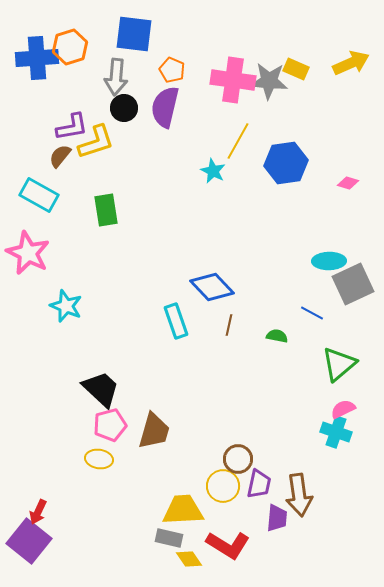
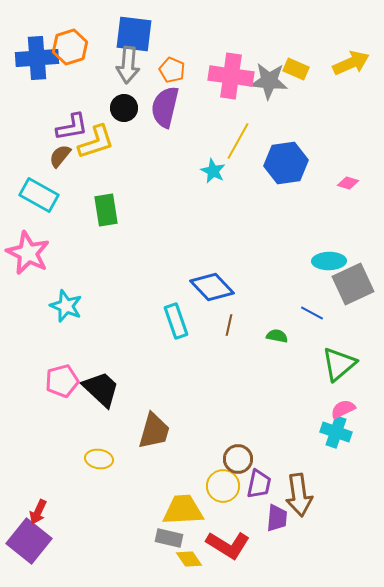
gray arrow at (116, 77): moved 12 px right, 12 px up
pink cross at (233, 80): moved 2 px left, 4 px up
pink pentagon at (110, 425): moved 48 px left, 44 px up
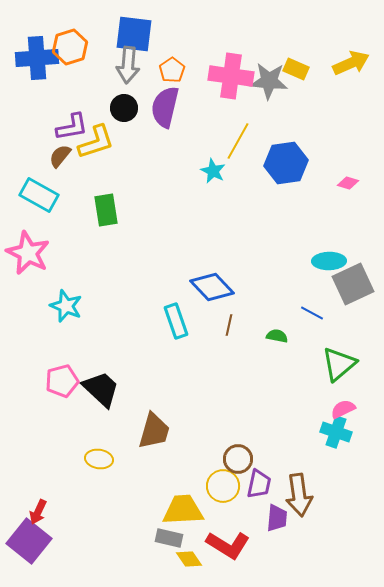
orange pentagon at (172, 70): rotated 15 degrees clockwise
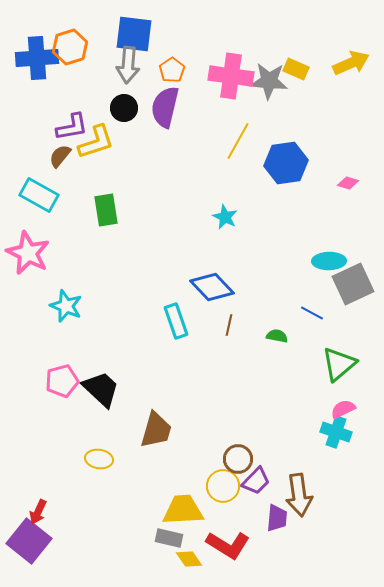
cyan star at (213, 171): moved 12 px right, 46 px down
brown trapezoid at (154, 431): moved 2 px right, 1 px up
purple trapezoid at (259, 484): moved 3 px left, 3 px up; rotated 32 degrees clockwise
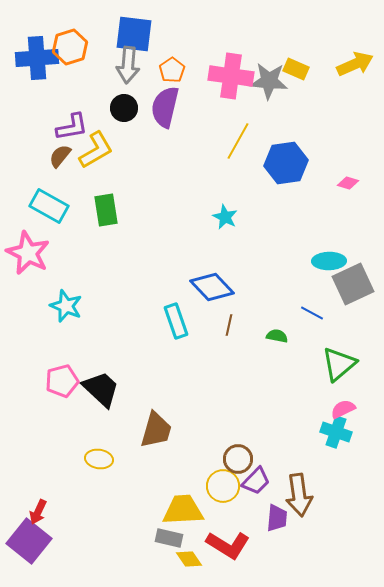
yellow arrow at (351, 63): moved 4 px right, 1 px down
yellow L-shape at (96, 142): moved 8 px down; rotated 12 degrees counterclockwise
cyan rectangle at (39, 195): moved 10 px right, 11 px down
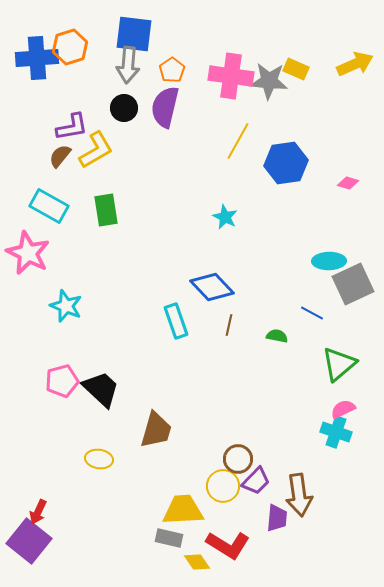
yellow diamond at (189, 559): moved 8 px right, 3 px down
